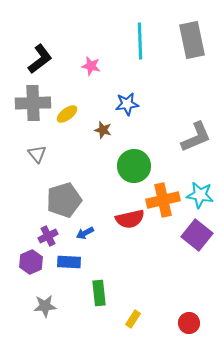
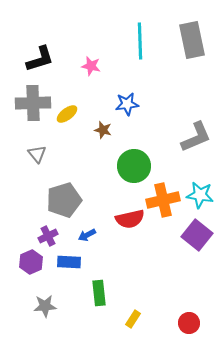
black L-shape: rotated 20 degrees clockwise
blue arrow: moved 2 px right, 2 px down
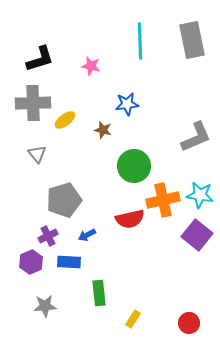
yellow ellipse: moved 2 px left, 6 px down
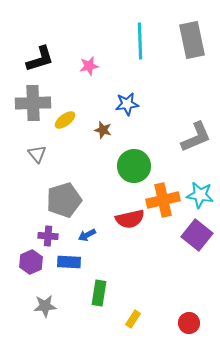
pink star: moved 2 px left; rotated 24 degrees counterclockwise
purple cross: rotated 30 degrees clockwise
green rectangle: rotated 15 degrees clockwise
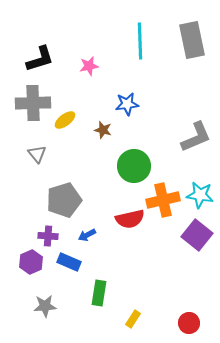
blue rectangle: rotated 20 degrees clockwise
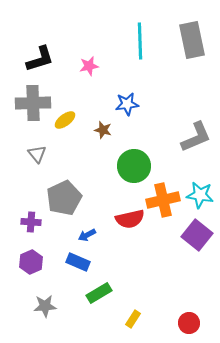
gray pentagon: moved 2 px up; rotated 8 degrees counterclockwise
purple cross: moved 17 px left, 14 px up
blue rectangle: moved 9 px right
green rectangle: rotated 50 degrees clockwise
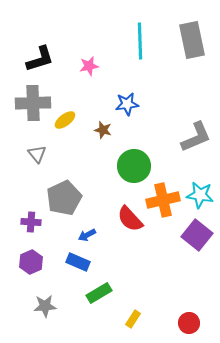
red semicircle: rotated 60 degrees clockwise
